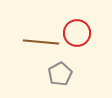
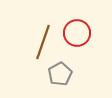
brown line: moved 2 px right; rotated 76 degrees counterclockwise
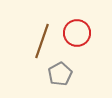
brown line: moved 1 px left, 1 px up
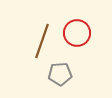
gray pentagon: rotated 25 degrees clockwise
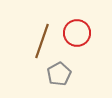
gray pentagon: moved 1 px left; rotated 25 degrees counterclockwise
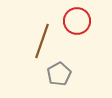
red circle: moved 12 px up
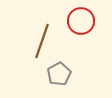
red circle: moved 4 px right
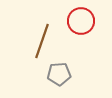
gray pentagon: rotated 25 degrees clockwise
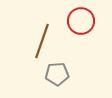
gray pentagon: moved 2 px left
